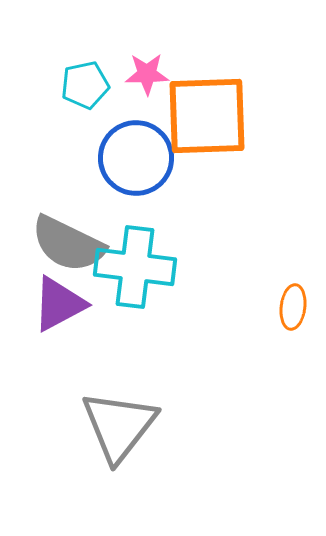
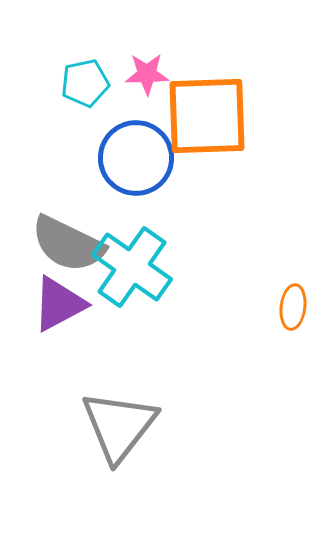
cyan pentagon: moved 2 px up
cyan cross: moved 3 px left; rotated 28 degrees clockwise
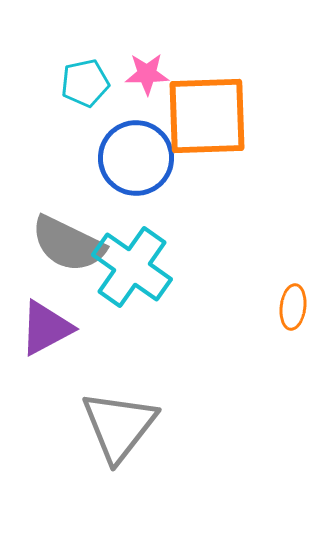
purple triangle: moved 13 px left, 24 px down
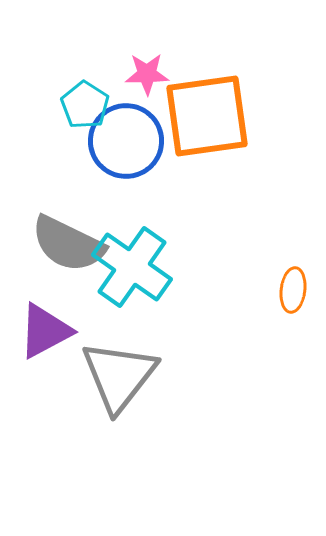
cyan pentagon: moved 22 px down; rotated 27 degrees counterclockwise
orange square: rotated 6 degrees counterclockwise
blue circle: moved 10 px left, 17 px up
orange ellipse: moved 17 px up
purple triangle: moved 1 px left, 3 px down
gray triangle: moved 50 px up
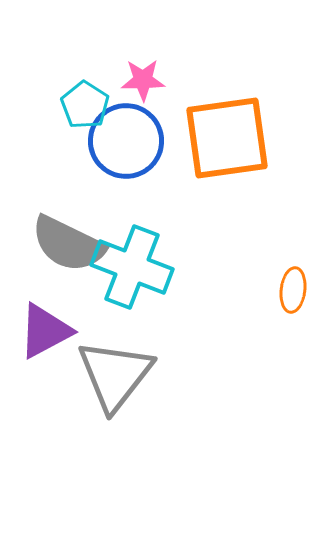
pink star: moved 4 px left, 6 px down
orange square: moved 20 px right, 22 px down
cyan cross: rotated 14 degrees counterclockwise
gray triangle: moved 4 px left, 1 px up
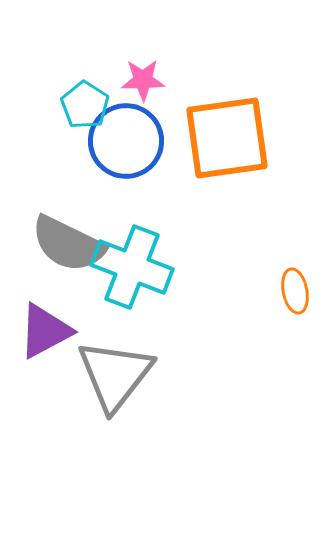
orange ellipse: moved 2 px right, 1 px down; rotated 18 degrees counterclockwise
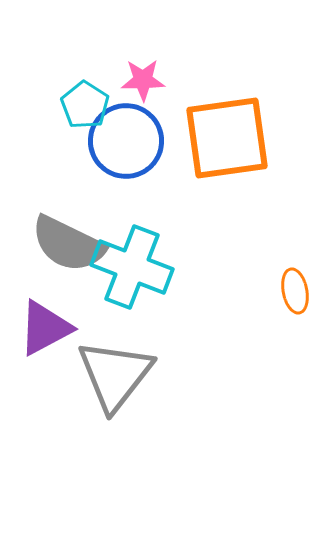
purple triangle: moved 3 px up
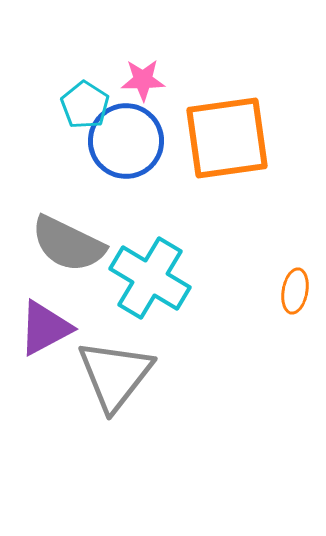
cyan cross: moved 18 px right, 11 px down; rotated 10 degrees clockwise
orange ellipse: rotated 21 degrees clockwise
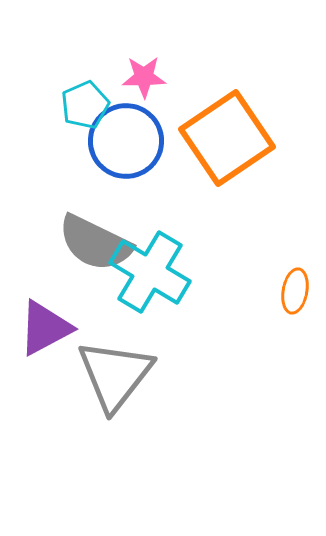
pink star: moved 1 px right, 3 px up
cyan pentagon: rotated 15 degrees clockwise
orange square: rotated 26 degrees counterclockwise
gray semicircle: moved 27 px right, 1 px up
cyan cross: moved 6 px up
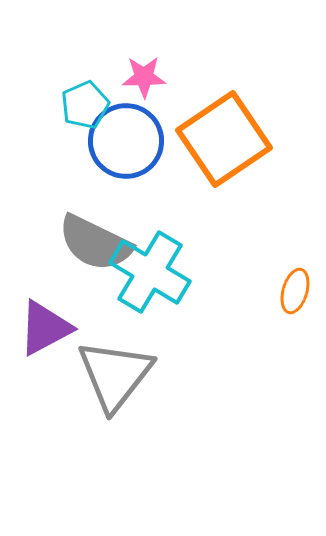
orange square: moved 3 px left, 1 px down
orange ellipse: rotated 6 degrees clockwise
